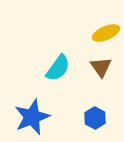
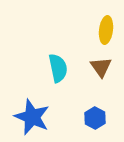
yellow ellipse: moved 3 px up; rotated 60 degrees counterclockwise
cyan semicircle: rotated 48 degrees counterclockwise
blue star: rotated 27 degrees counterclockwise
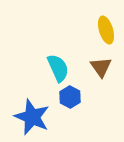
yellow ellipse: rotated 24 degrees counterclockwise
cyan semicircle: rotated 12 degrees counterclockwise
blue hexagon: moved 25 px left, 21 px up
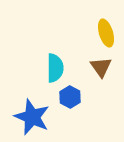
yellow ellipse: moved 3 px down
cyan semicircle: moved 3 px left; rotated 24 degrees clockwise
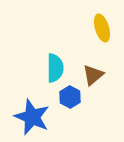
yellow ellipse: moved 4 px left, 5 px up
brown triangle: moved 8 px left, 8 px down; rotated 25 degrees clockwise
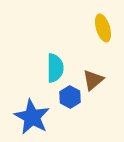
yellow ellipse: moved 1 px right
brown triangle: moved 5 px down
blue star: rotated 6 degrees clockwise
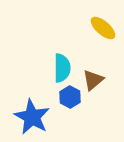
yellow ellipse: rotated 32 degrees counterclockwise
cyan semicircle: moved 7 px right
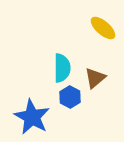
brown triangle: moved 2 px right, 2 px up
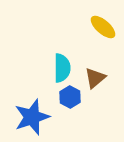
yellow ellipse: moved 1 px up
blue star: rotated 24 degrees clockwise
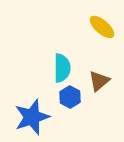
yellow ellipse: moved 1 px left
brown triangle: moved 4 px right, 3 px down
